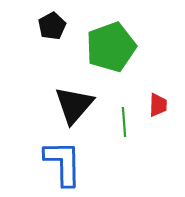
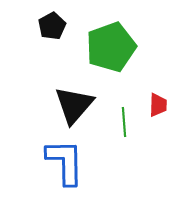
blue L-shape: moved 2 px right, 1 px up
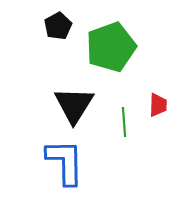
black pentagon: moved 6 px right
black triangle: rotated 9 degrees counterclockwise
